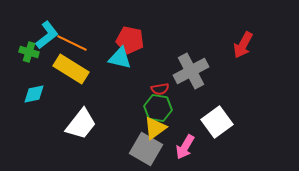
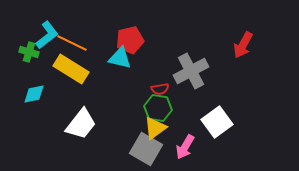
red pentagon: rotated 24 degrees counterclockwise
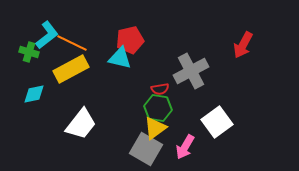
yellow rectangle: rotated 60 degrees counterclockwise
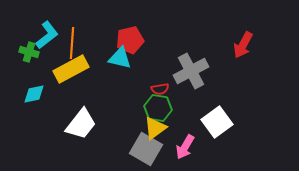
orange line: rotated 68 degrees clockwise
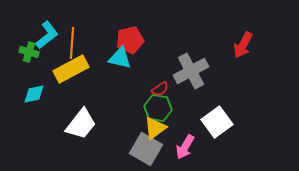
red semicircle: rotated 24 degrees counterclockwise
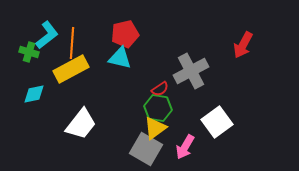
red pentagon: moved 5 px left, 6 px up
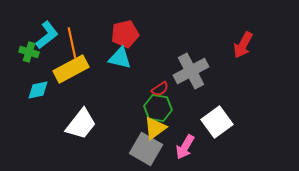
orange line: rotated 16 degrees counterclockwise
cyan diamond: moved 4 px right, 4 px up
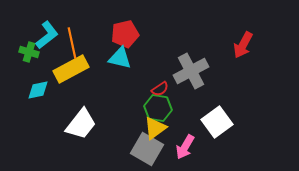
gray square: moved 1 px right
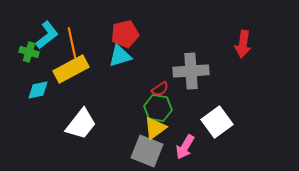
red arrow: moved 1 px up; rotated 20 degrees counterclockwise
cyan triangle: moved 2 px up; rotated 30 degrees counterclockwise
gray cross: rotated 24 degrees clockwise
gray square: moved 2 px down; rotated 8 degrees counterclockwise
